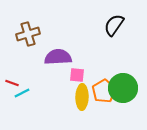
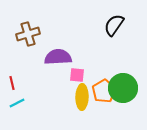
red line: rotated 56 degrees clockwise
cyan line: moved 5 px left, 10 px down
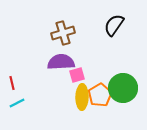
brown cross: moved 35 px right, 1 px up
purple semicircle: moved 3 px right, 5 px down
pink square: rotated 21 degrees counterclockwise
orange pentagon: moved 4 px left, 4 px down
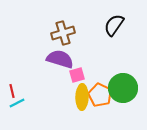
purple semicircle: moved 1 px left, 3 px up; rotated 20 degrees clockwise
red line: moved 8 px down
orange pentagon: rotated 15 degrees counterclockwise
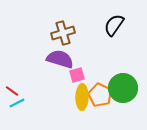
red line: rotated 40 degrees counterclockwise
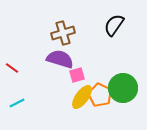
red line: moved 23 px up
yellow ellipse: rotated 35 degrees clockwise
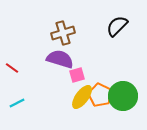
black semicircle: moved 3 px right, 1 px down; rotated 10 degrees clockwise
green circle: moved 8 px down
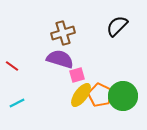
red line: moved 2 px up
yellow ellipse: moved 1 px left, 2 px up
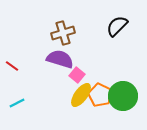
pink square: rotated 35 degrees counterclockwise
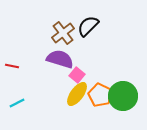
black semicircle: moved 29 px left
brown cross: rotated 20 degrees counterclockwise
red line: rotated 24 degrees counterclockwise
yellow ellipse: moved 4 px left, 1 px up
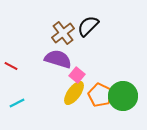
purple semicircle: moved 2 px left
red line: moved 1 px left; rotated 16 degrees clockwise
yellow ellipse: moved 3 px left, 1 px up
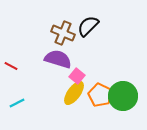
brown cross: rotated 30 degrees counterclockwise
pink square: moved 1 px down
